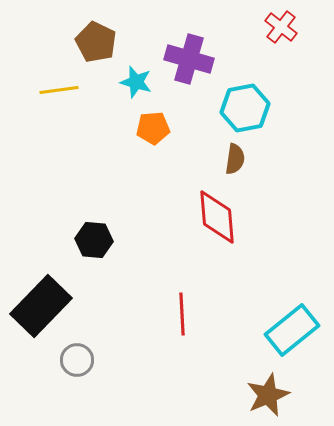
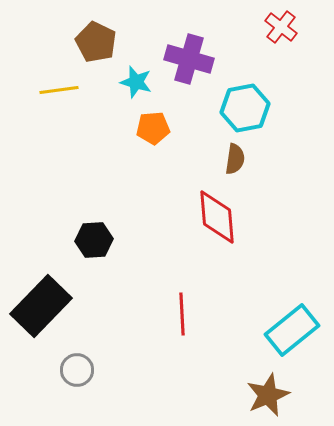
black hexagon: rotated 9 degrees counterclockwise
gray circle: moved 10 px down
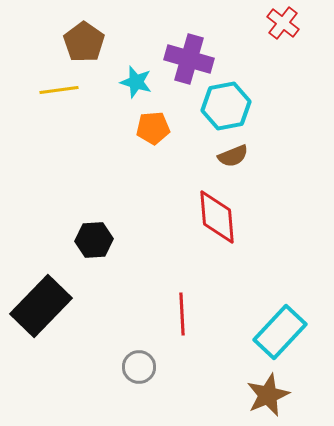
red cross: moved 2 px right, 4 px up
brown pentagon: moved 12 px left; rotated 9 degrees clockwise
cyan hexagon: moved 19 px left, 2 px up
brown semicircle: moved 2 px left, 3 px up; rotated 60 degrees clockwise
cyan rectangle: moved 12 px left, 2 px down; rotated 8 degrees counterclockwise
gray circle: moved 62 px right, 3 px up
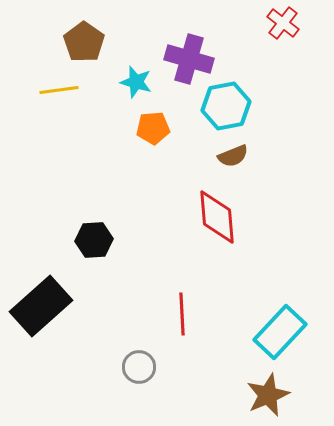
black rectangle: rotated 4 degrees clockwise
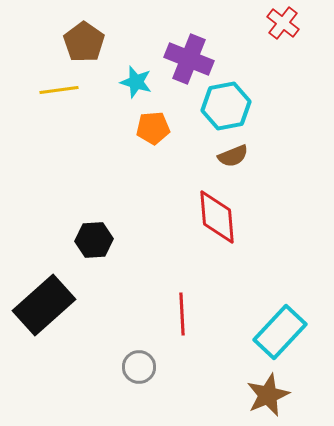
purple cross: rotated 6 degrees clockwise
black rectangle: moved 3 px right, 1 px up
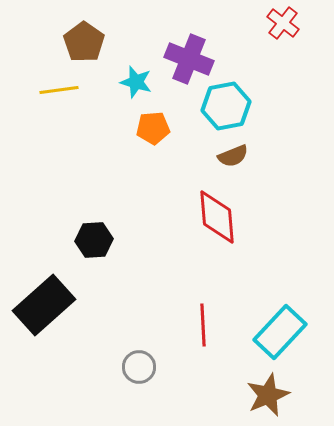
red line: moved 21 px right, 11 px down
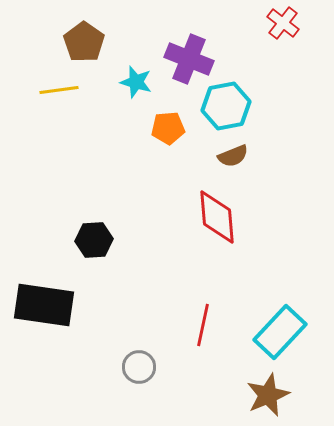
orange pentagon: moved 15 px right
black rectangle: rotated 50 degrees clockwise
red line: rotated 15 degrees clockwise
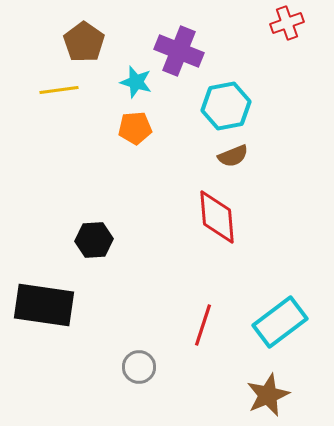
red cross: moved 4 px right; rotated 32 degrees clockwise
purple cross: moved 10 px left, 8 px up
orange pentagon: moved 33 px left
red line: rotated 6 degrees clockwise
cyan rectangle: moved 10 px up; rotated 10 degrees clockwise
